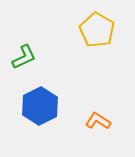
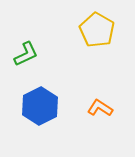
green L-shape: moved 2 px right, 3 px up
orange L-shape: moved 2 px right, 13 px up
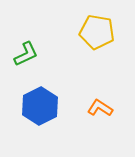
yellow pentagon: moved 2 px down; rotated 20 degrees counterclockwise
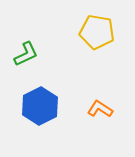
orange L-shape: moved 1 px down
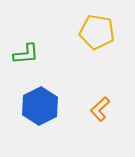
green L-shape: rotated 20 degrees clockwise
orange L-shape: rotated 75 degrees counterclockwise
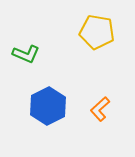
green L-shape: rotated 28 degrees clockwise
blue hexagon: moved 8 px right
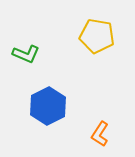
yellow pentagon: moved 4 px down
orange L-shape: moved 25 px down; rotated 15 degrees counterclockwise
